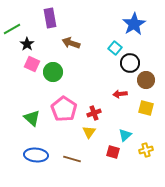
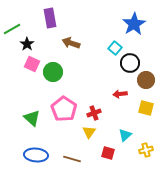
red square: moved 5 px left, 1 px down
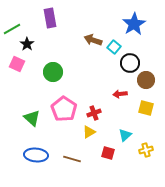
brown arrow: moved 22 px right, 3 px up
cyan square: moved 1 px left, 1 px up
pink square: moved 15 px left
yellow triangle: rotated 24 degrees clockwise
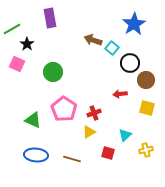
cyan square: moved 2 px left, 1 px down
yellow square: moved 1 px right
green triangle: moved 1 px right, 2 px down; rotated 18 degrees counterclockwise
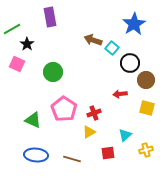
purple rectangle: moved 1 px up
red square: rotated 24 degrees counterclockwise
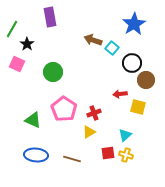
green line: rotated 30 degrees counterclockwise
black circle: moved 2 px right
yellow square: moved 9 px left, 1 px up
yellow cross: moved 20 px left, 5 px down; rotated 32 degrees clockwise
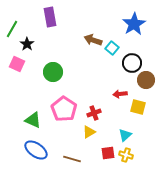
blue ellipse: moved 5 px up; rotated 30 degrees clockwise
